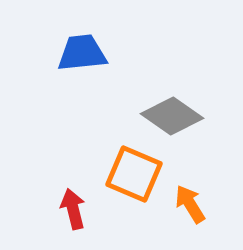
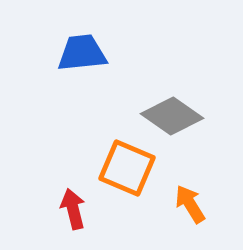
orange square: moved 7 px left, 6 px up
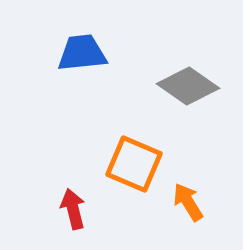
gray diamond: moved 16 px right, 30 px up
orange square: moved 7 px right, 4 px up
orange arrow: moved 2 px left, 2 px up
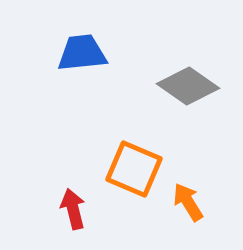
orange square: moved 5 px down
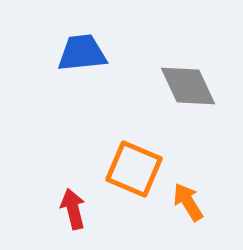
gray diamond: rotated 30 degrees clockwise
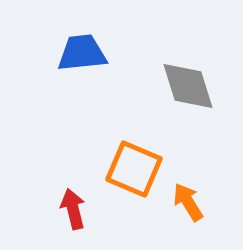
gray diamond: rotated 8 degrees clockwise
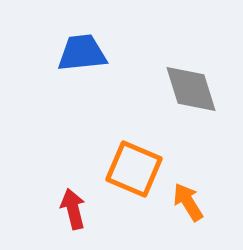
gray diamond: moved 3 px right, 3 px down
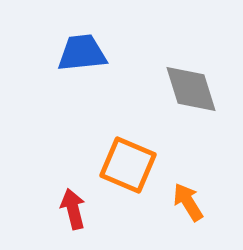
orange square: moved 6 px left, 4 px up
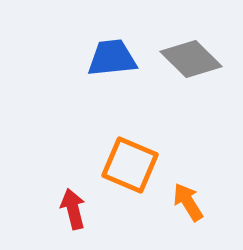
blue trapezoid: moved 30 px right, 5 px down
gray diamond: moved 30 px up; rotated 28 degrees counterclockwise
orange square: moved 2 px right
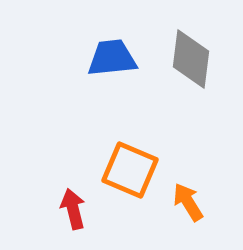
gray diamond: rotated 52 degrees clockwise
orange square: moved 5 px down
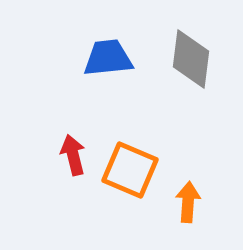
blue trapezoid: moved 4 px left
orange arrow: rotated 36 degrees clockwise
red arrow: moved 54 px up
